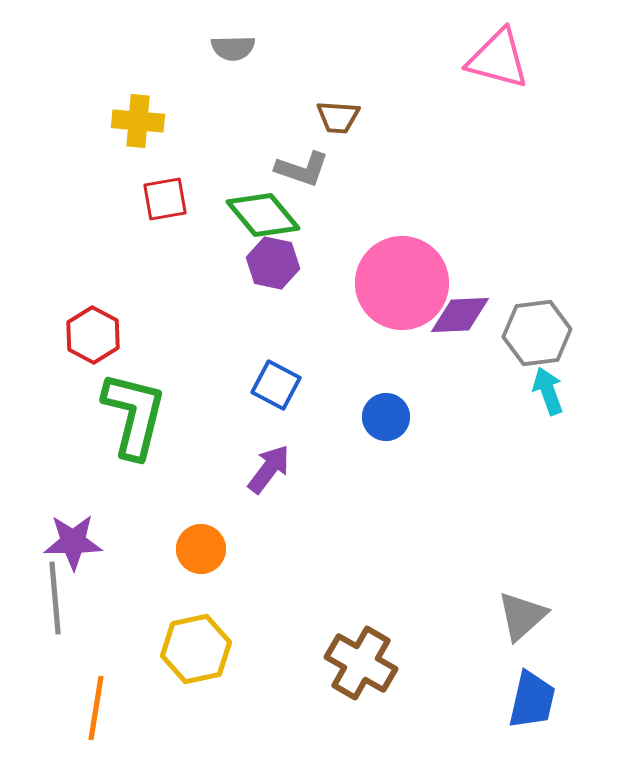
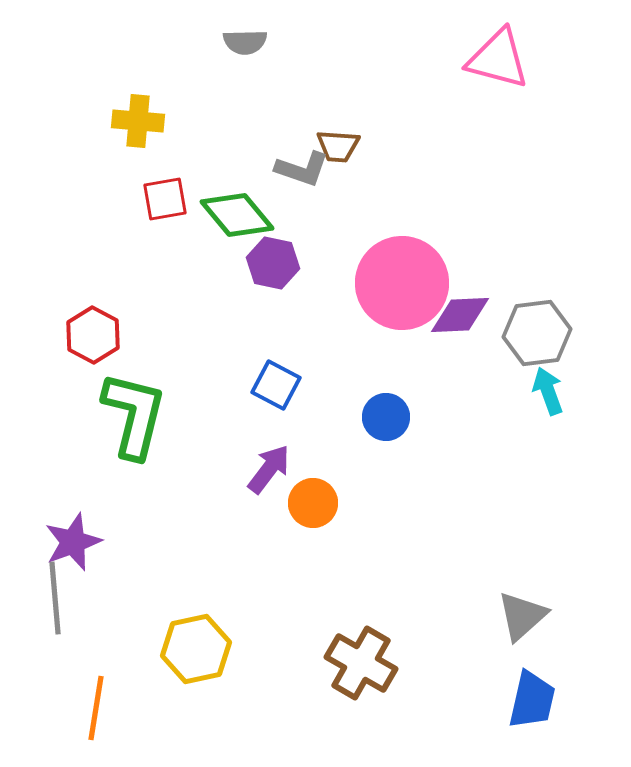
gray semicircle: moved 12 px right, 6 px up
brown trapezoid: moved 29 px down
green diamond: moved 26 px left
purple star: rotated 20 degrees counterclockwise
orange circle: moved 112 px right, 46 px up
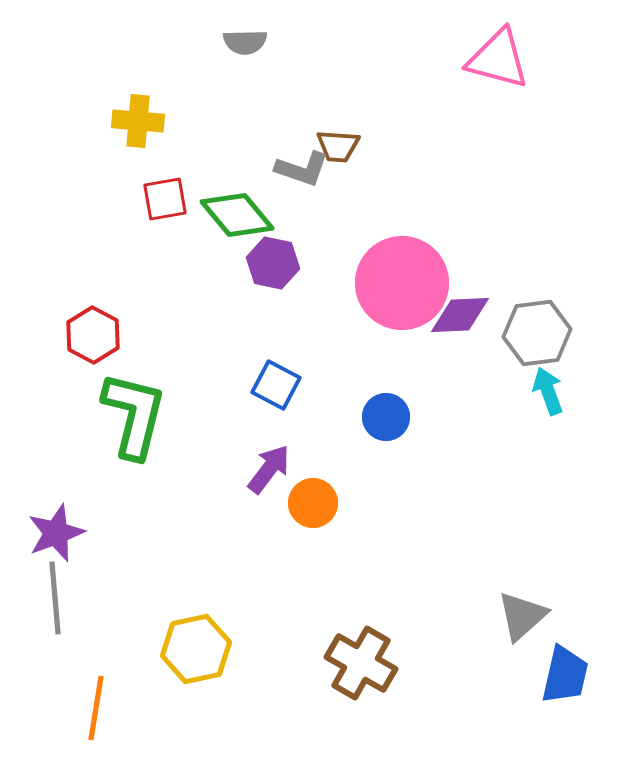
purple star: moved 17 px left, 9 px up
blue trapezoid: moved 33 px right, 25 px up
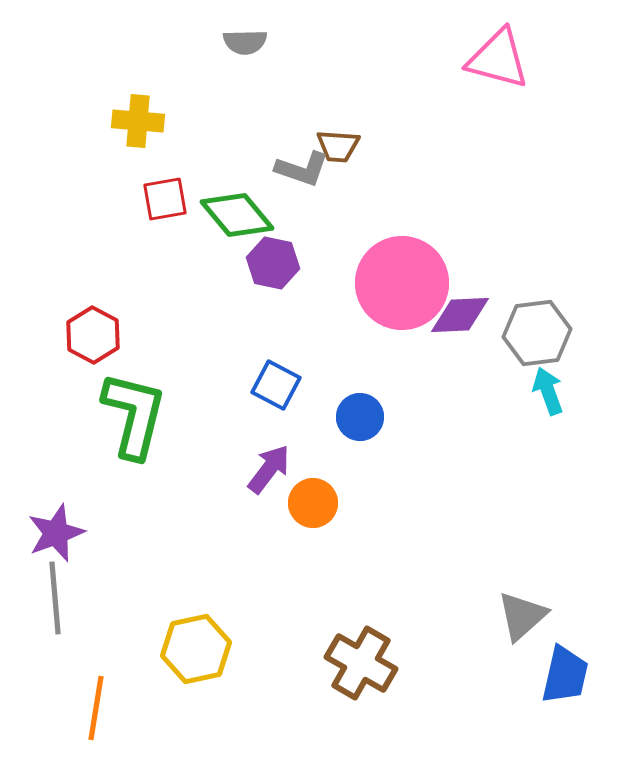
blue circle: moved 26 px left
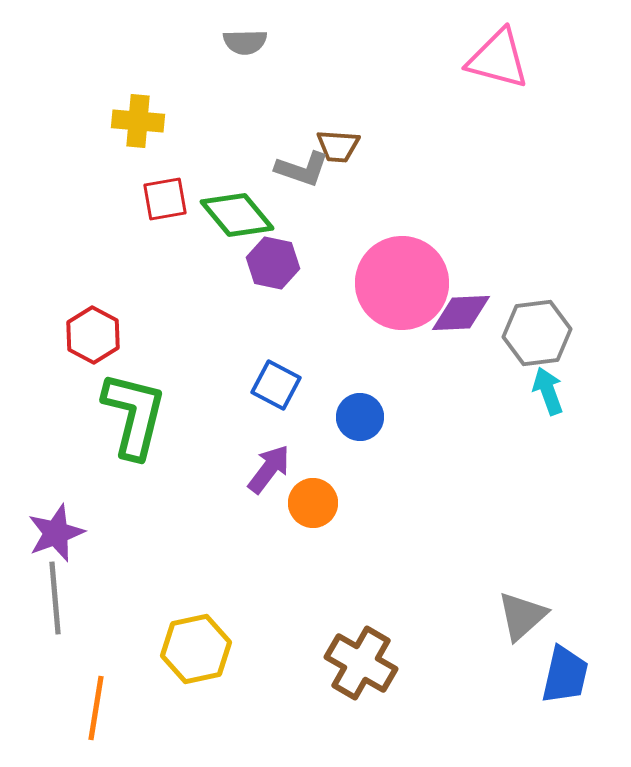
purple diamond: moved 1 px right, 2 px up
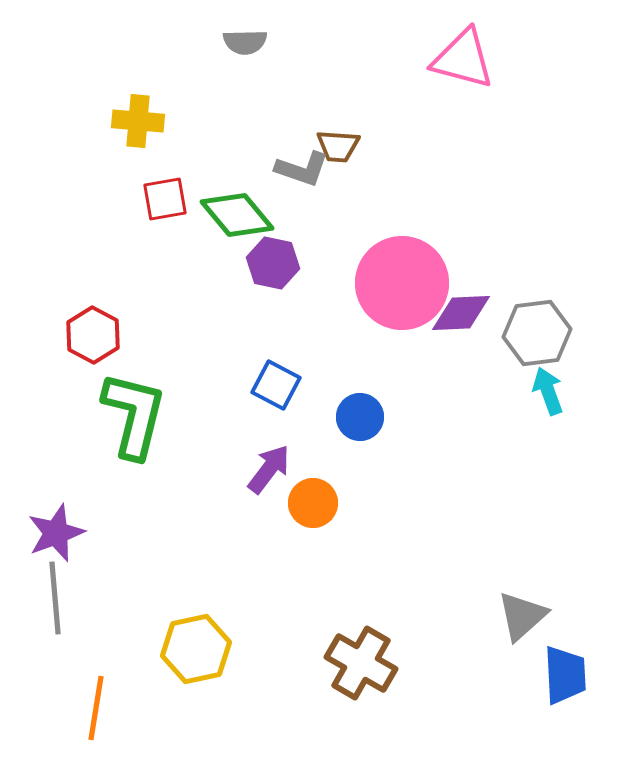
pink triangle: moved 35 px left
blue trapezoid: rotated 16 degrees counterclockwise
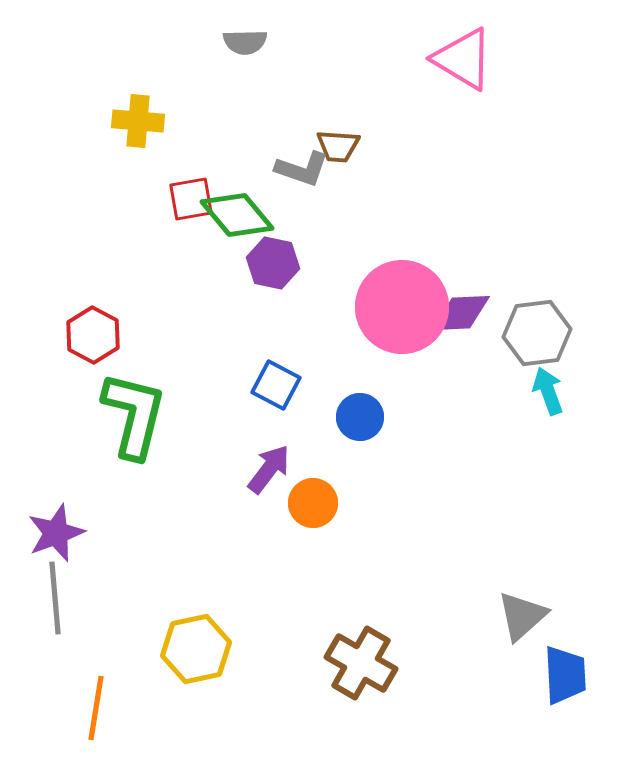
pink triangle: rotated 16 degrees clockwise
red square: moved 26 px right
pink circle: moved 24 px down
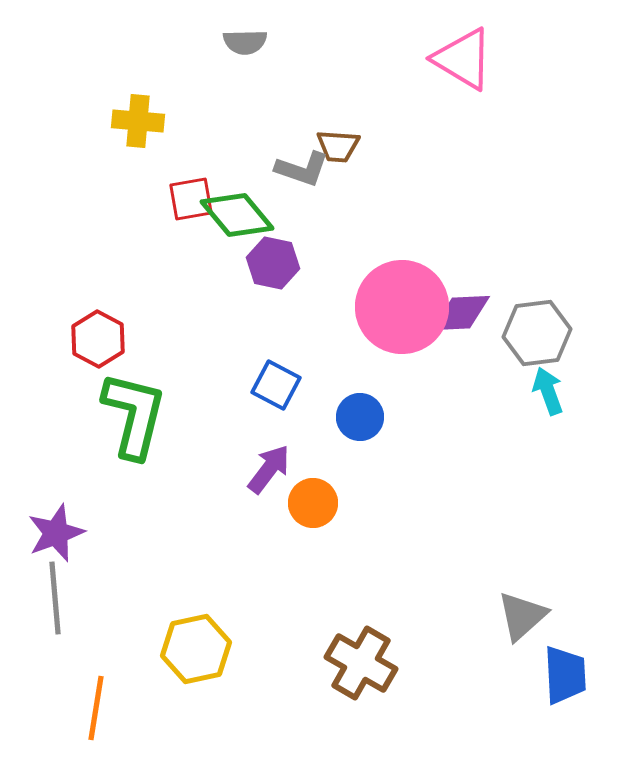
red hexagon: moved 5 px right, 4 px down
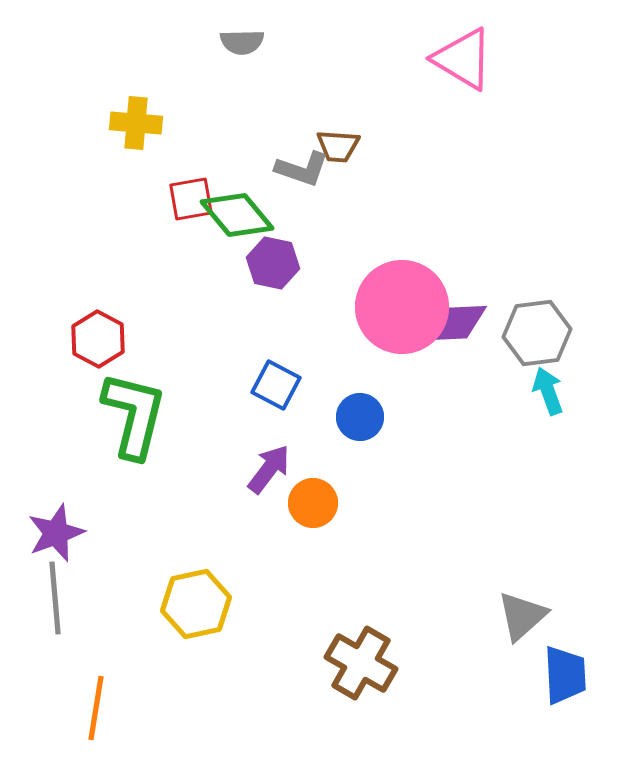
gray semicircle: moved 3 px left
yellow cross: moved 2 px left, 2 px down
purple diamond: moved 3 px left, 10 px down
yellow hexagon: moved 45 px up
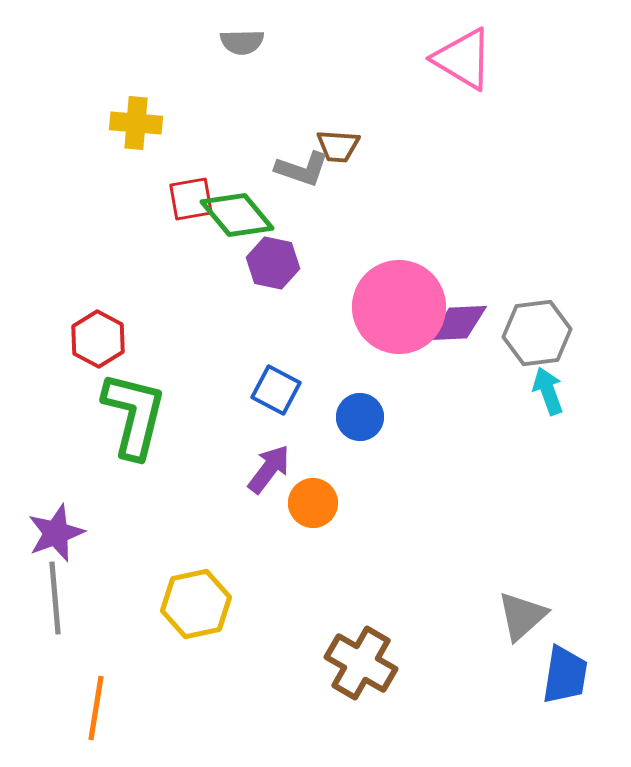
pink circle: moved 3 px left
blue square: moved 5 px down
blue trapezoid: rotated 12 degrees clockwise
